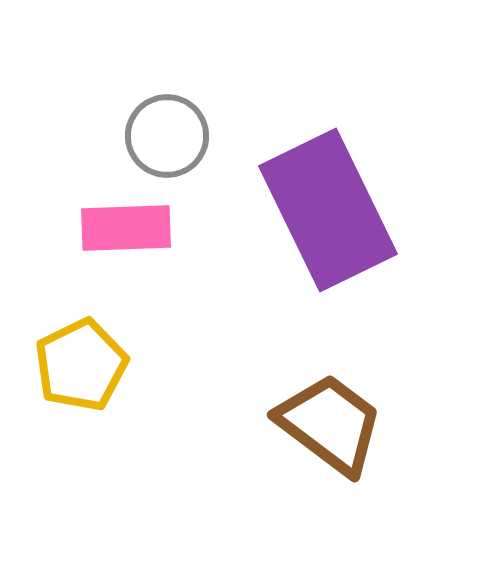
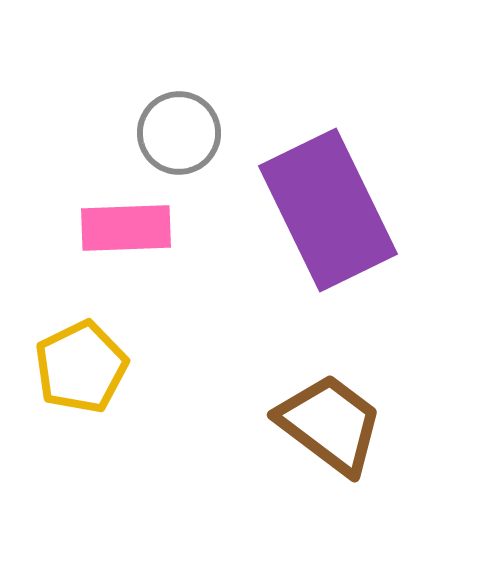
gray circle: moved 12 px right, 3 px up
yellow pentagon: moved 2 px down
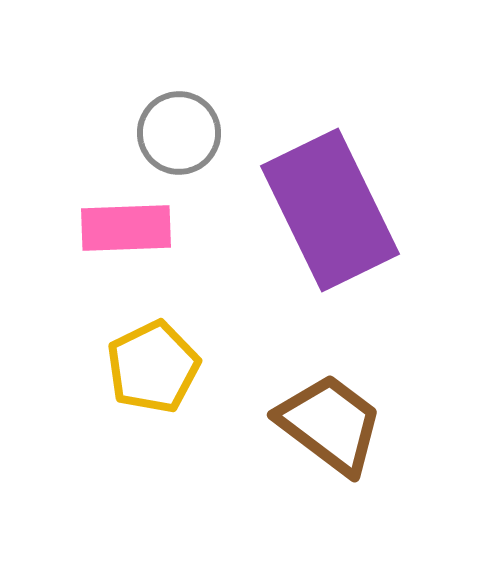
purple rectangle: moved 2 px right
yellow pentagon: moved 72 px right
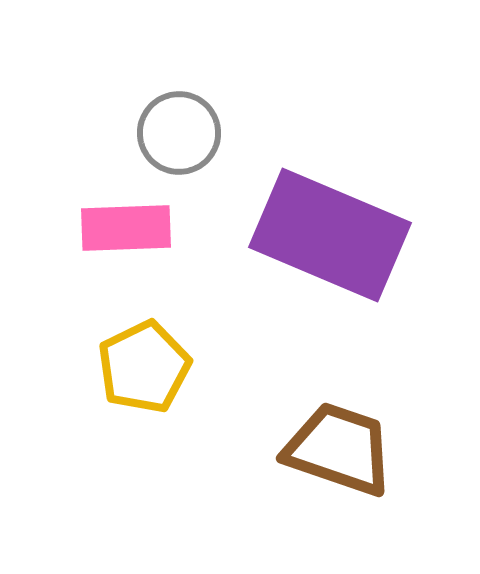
purple rectangle: moved 25 px down; rotated 41 degrees counterclockwise
yellow pentagon: moved 9 px left
brown trapezoid: moved 9 px right, 25 px down; rotated 18 degrees counterclockwise
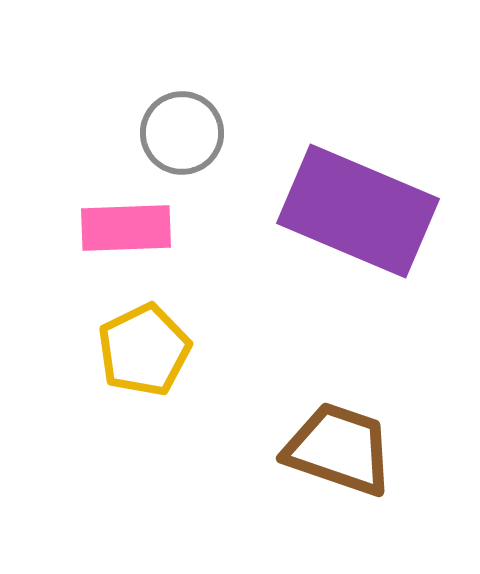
gray circle: moved 3 px right
purple rectangle: moved 28 px right, 24 px up
yellow pentagon: moved 17 px up
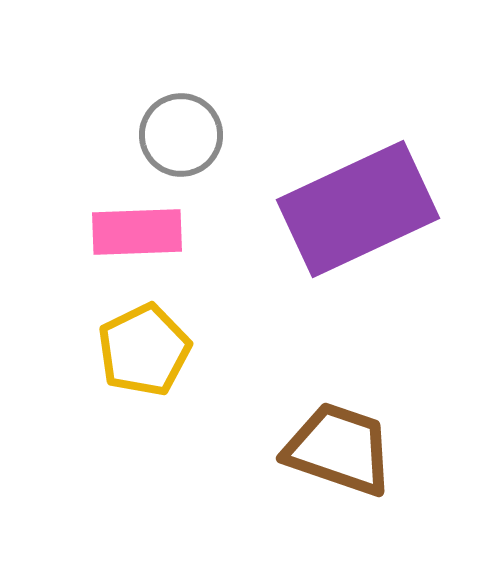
gray circle: moved 1 px left, 2 px down
purple rectangle: moved 2 px up; rotated 48 degrees counterclockwise
pink rectangle: moved 11 px right, 4 px down
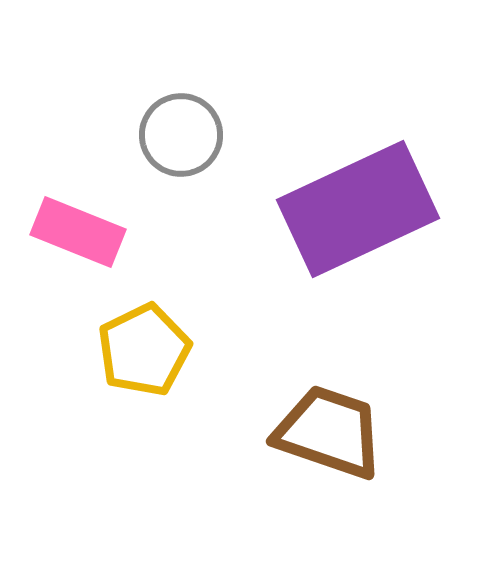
pink rectangle: moved 59 px left; rotated 24 degrees clockwise
brown trapezoid: moved 10 px left, 17 px up
